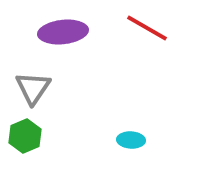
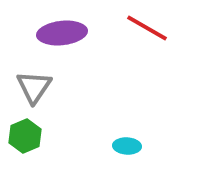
purple ellipse: moved 1 px left, 1 px down
gray triangle: moved 1 px right, 1 px up
cyan ellipse: moved 4 px left, 6 px down
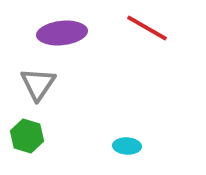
gray triangle: moved 4 px right, 3 px up
green hexagon: moved 2 px right; rotated 20 degrees counterclockwise
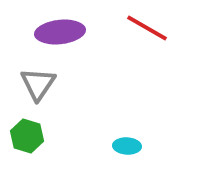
purple ellipse: moved 2 px left, 1 px up
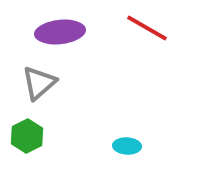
gray triangle: moved 1 px right, 1 px up; rotated 15 degrees clockwise
green hexagon: rotated 16 degrees clockwise
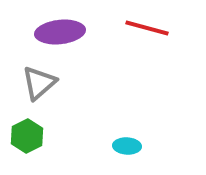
red line: rotated 15 degrees counterclockwise
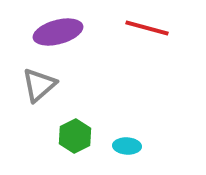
purple ellipse: moved 2 px left; rotated 9 degrees counterclockwise
gray triangle: moved 2 px down
green hexagon: moved 48 px right
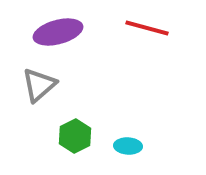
cyan ellipse: moved 1 px right
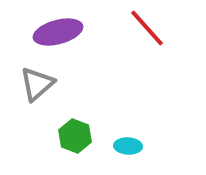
red line: rotated 33 degrees clockwise
gray triangle: moved 2 px left, 1 px up
green hexagon: rotated 12 degrees counterclockwise
